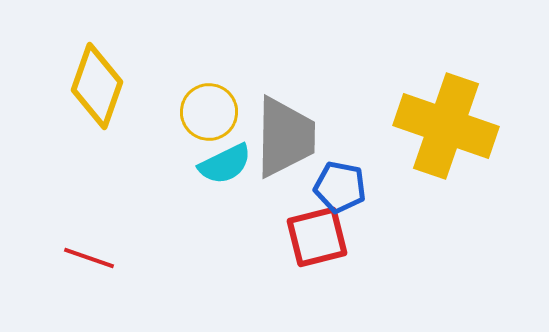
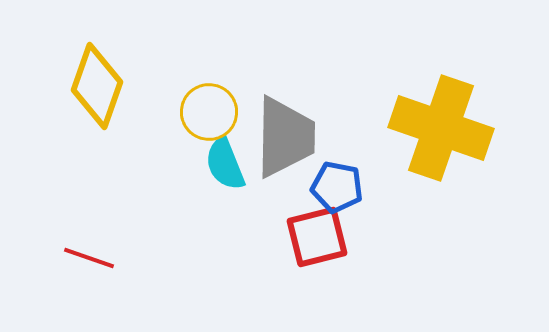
yellow cross: moved 5 px left, 2 px down
cyan semicircle: rotated 94 degrees clockwise
blue pentagon: moved 3 px left
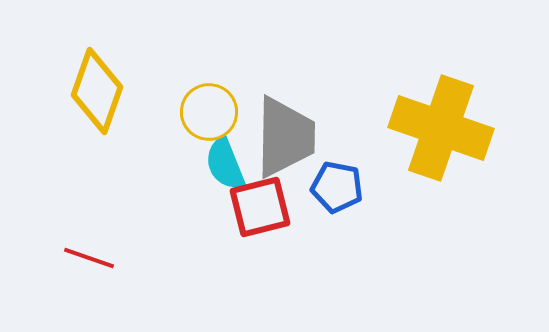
yellow diamond: moved 5 px down
red square: moved 57 px left, 30 px up
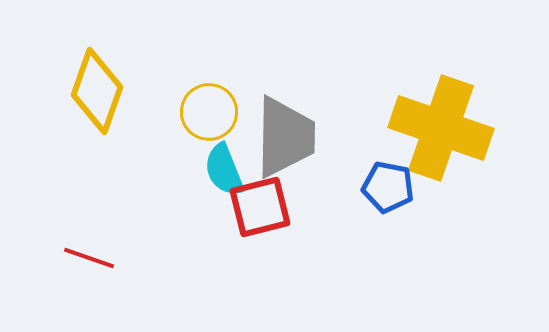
cyan semicircle: moved 1 px left, 6 px down
blue pentagon: moved 51 px right
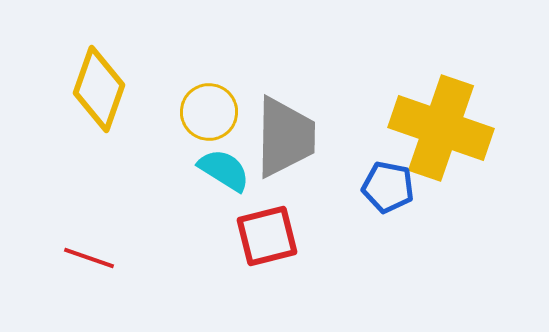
yellow diamond: moved 2 px right, 2 px up
cyan semicircle: rotated 144 degrees clockwise
red square: moved 7 px right, 29 px down
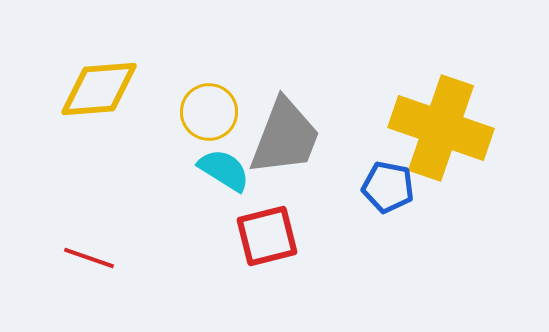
yellow diamond: rotated 66 degrees clockwise
gray trapezoid: rotated 20 degrees clockwise
